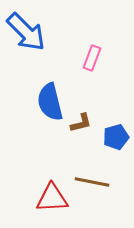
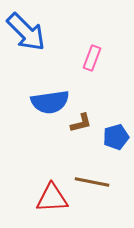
blue semicircle: rotated 84 degrees counterclockwise
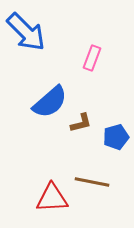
blue semicircle: rotated 33 degrees counterclockwise
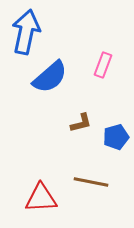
blue arrow: rotated 123 degrees counterclockwise
pink rectangle: moved 11 px right, 7 px down
blue semicircle: moved 25 px up
brown line: moved 1 px left
red triangle: moved 11 px left
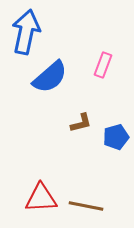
brown line: moved 5 px left, 24 px down
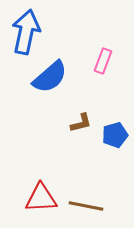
pink rectangle: moved 4 px up
blue pentagon: moved 1 px left, 2 px up
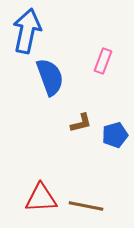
blue arrow: moved 1 px right, 1 px up
blue semicircle: rotated 69 degrees counterclockwise
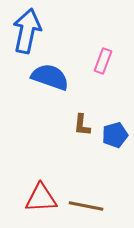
blue semicircle: rotated 51 degrees counterclockwise
brown L-shape: moved 1 px right, 2 px down; rotated 110 degrees clockwise
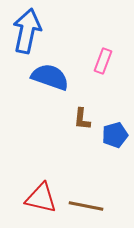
brown L-shape: moved 6 px up
red triangle: rotated 16 degrees clockwise
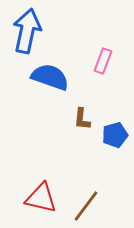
brown line: rotated 64 degrees counterclockwise
